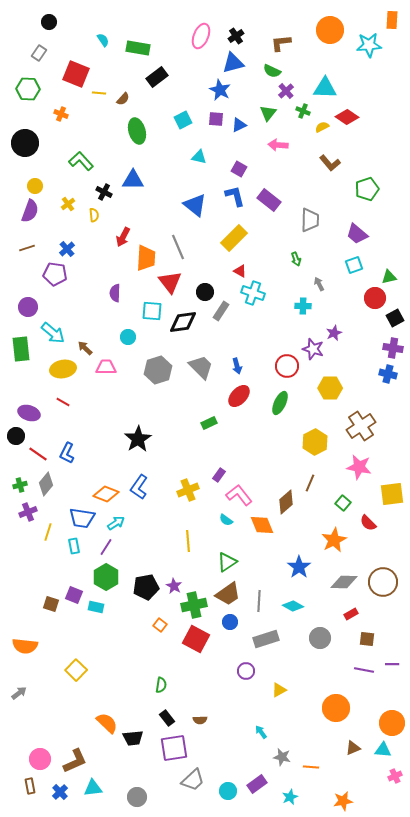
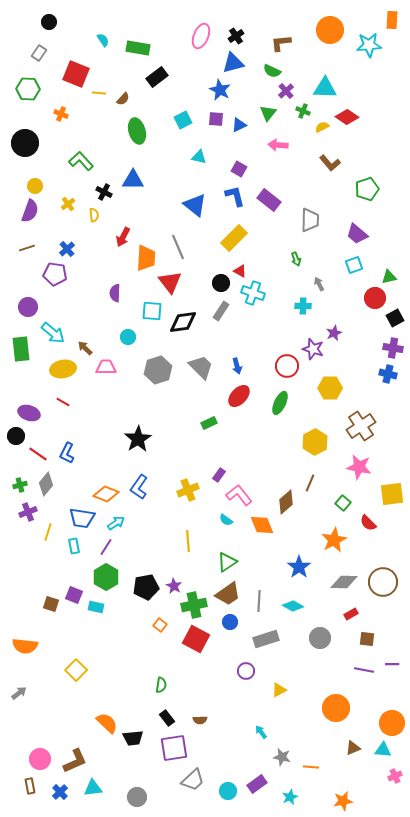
black circle at (205, 292): moved 16 px right, 9 px up
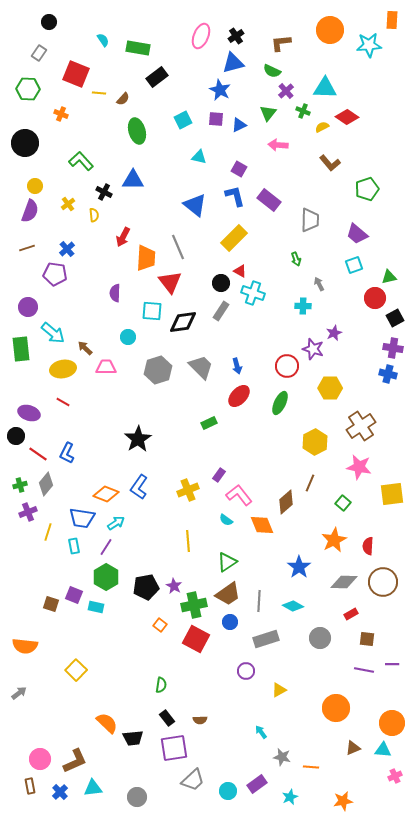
red semicircle at (368, 523): moved 23 px down; rotated 48 degrees clockwise
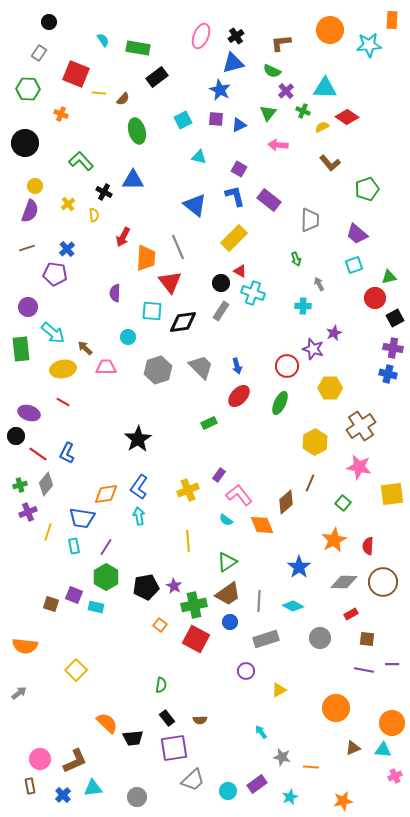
orange diamond at (106, 494): rotated 30 degrees counterclockwise
cyan arrow at (116, 523): moved 23 px right, 7 px up; rotated 66 degrees counterclockwise
blue cross at (60, 792): moved 3 px right, 3 px down
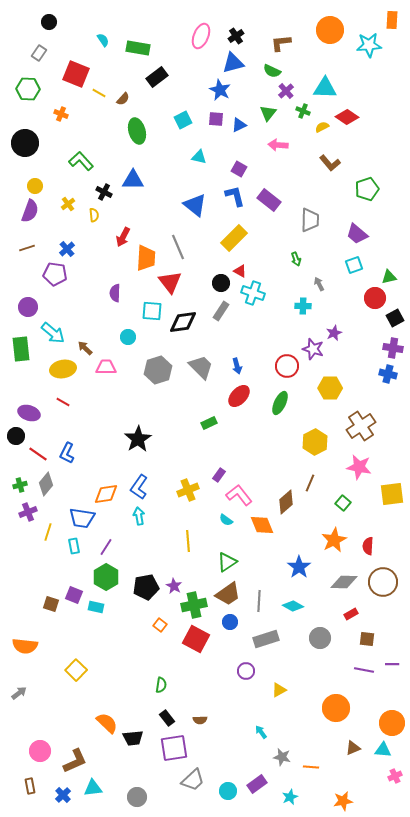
yellow line at (99, 93): rotated 24 degrees clockwise
pink circle at (40, 759): moved 8 px up
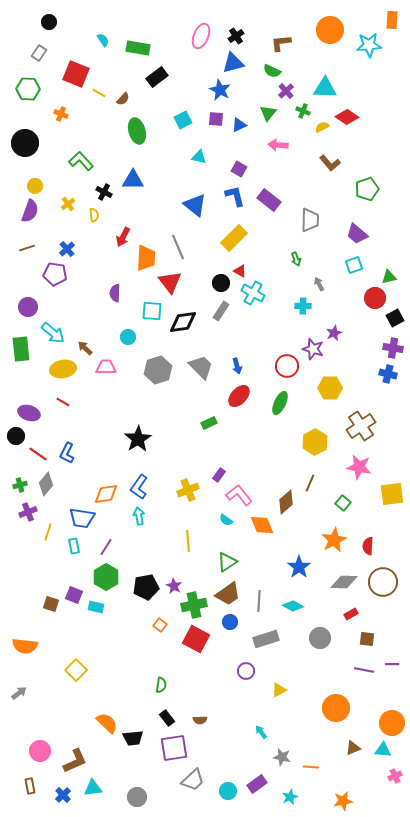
cyan cross at (253, 293): rotated 10 degrees clockwise
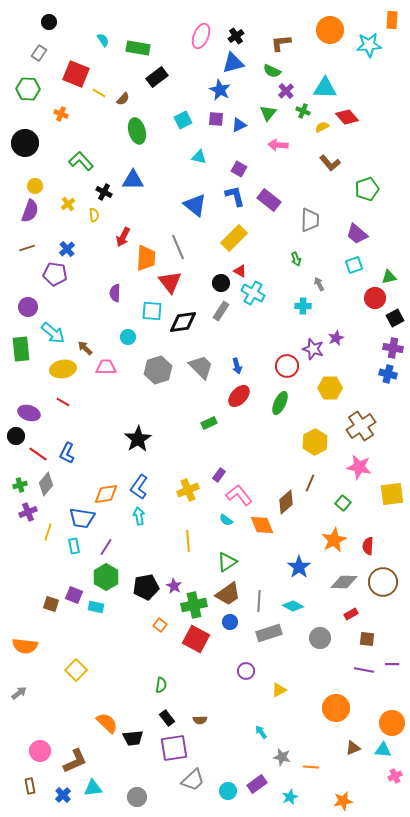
red diamond at (347, 117): rotated 15 degrees clockwise
purple star at (334, 333): moved 2 px right, 5 px down
gray rectangle at (266, 639): moved 3 px right, 6 px up
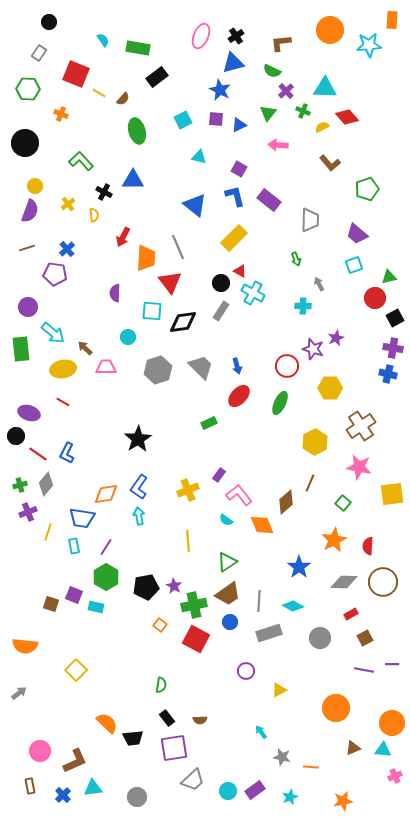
brown square at (367, 639): moved 2 px left, 1 px up; rotated 35 degrees counterclockwise
purple rectangle at (257, 784): moved 2 px left, 6 px down
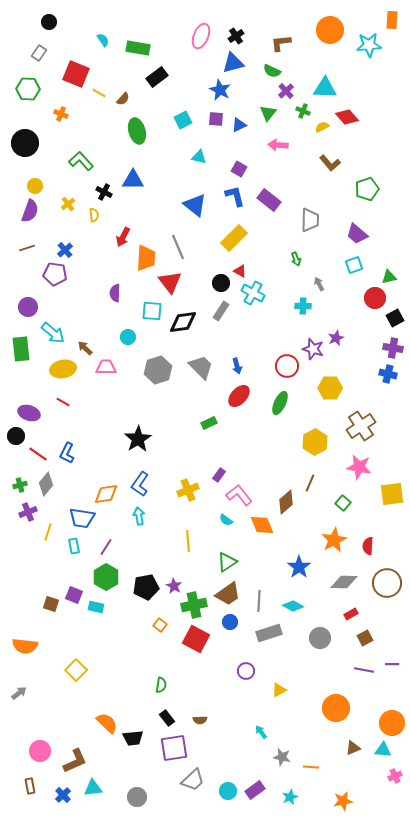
blue cross at (67, 249): moved 2 px left, 1 px down
blue L-shape at (139, 487): moved 1 px right, 3 px up
brown circle at (383, 582): moved 4 px right, 1 px down
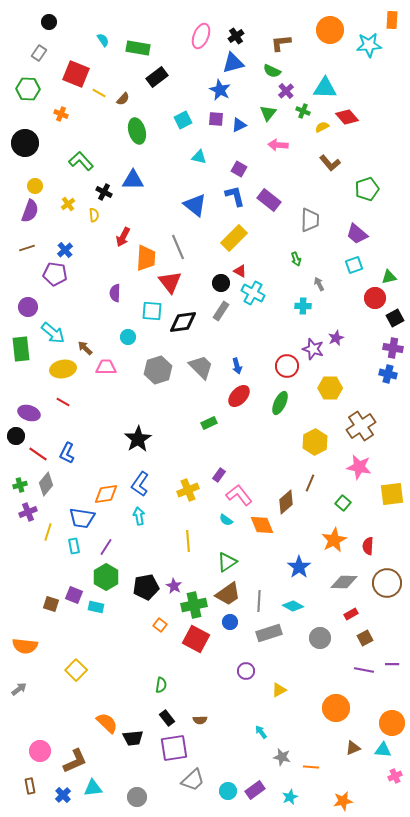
gray arrow at (19, 693): moved 4 px up
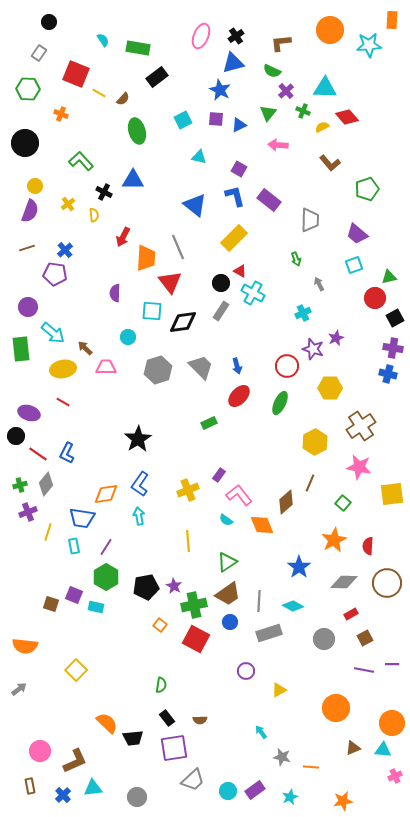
cyan cross at (303, 306): moved 7 px down; rotated 28 degrees counterclockwise
gray circle at (320, 638): moved 4 px right, 1 px down
